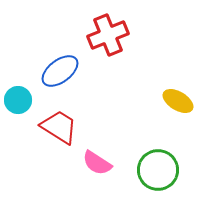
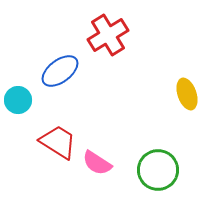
red cross: rotated 9 degrees counterclockwise
yellow ellipse: moved 9 px right, 7 px up; rotated 40 degrees clockwise
red trapezoid: moved 1 px left, 15 px down
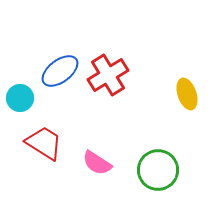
red cross: moved 40 px down
cyan circle: moved 2 px right, 2 px up
red trapezoid: moved 14 px left, 1 px down
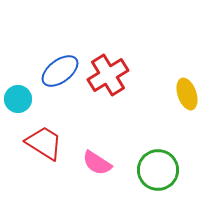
cyan circle: moved 2 px left, 1 px down
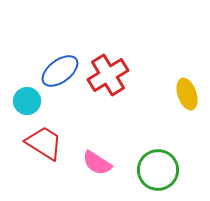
cyan circle: moved 9 px right, 2 px down
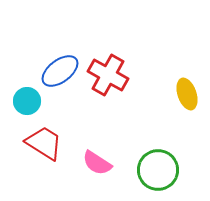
red cross: rotated 30 degrees counterclockwise
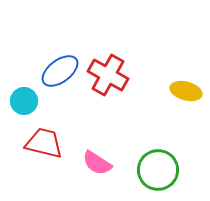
yellow ellipse: moved 1 px left, 3 px up; rotated 56 degrees counterclockwise
cyan circle: moved 3 px left
red trapezoid: rotated 18 degrees counterclockwise
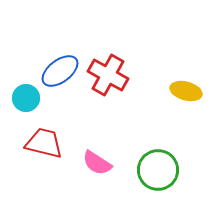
cyan circle: moved 2 px right, 3 px up
